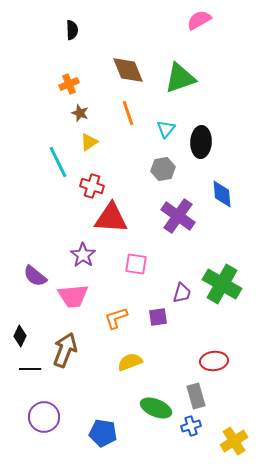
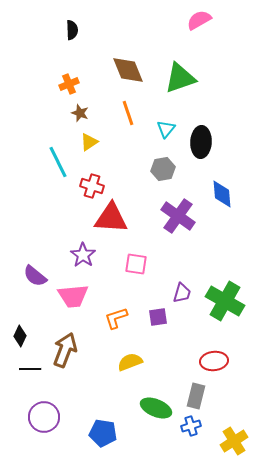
green cross: moved 3 px right, 17 px down
gray rectangle: rotated 30 degrees clockwise
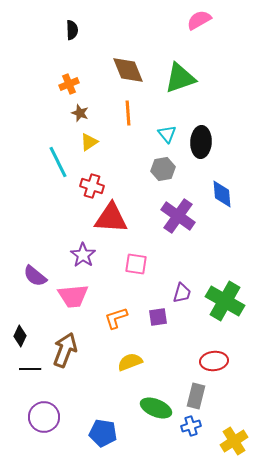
orange line: rotated 15 degrees clockwise
cyan triangle: moved 1 px right, 5 px down; rotated 18 degrees counterclockwise
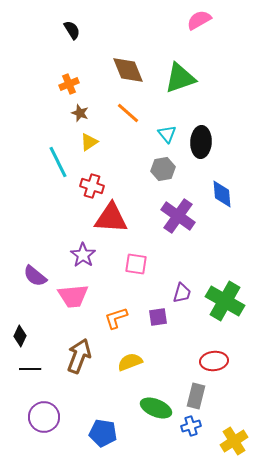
black semicircle: rotated 30 degrees counterclockwise
orange line: rotated 45 degrees counterclockwise
brown arrow: moved 14 px right, 6 px down
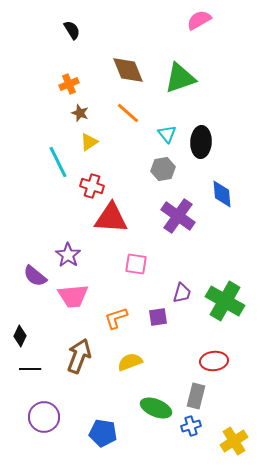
purple star: moved 15 px left
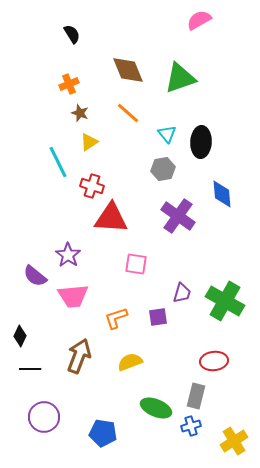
black semicircle: moved 4 px down
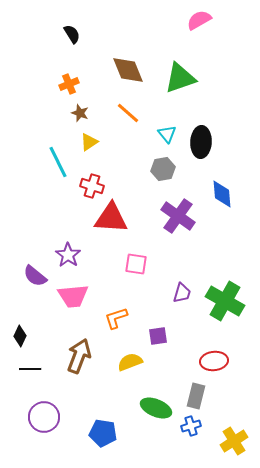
purple square: moved 19 px down
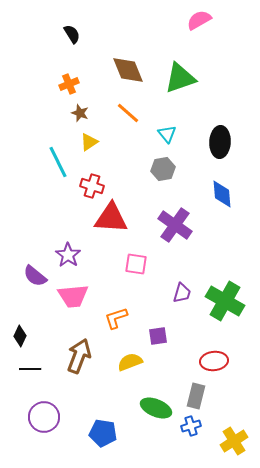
black ellipse: moved 19 px right
purple cross: moved 3 px left, 9 px down
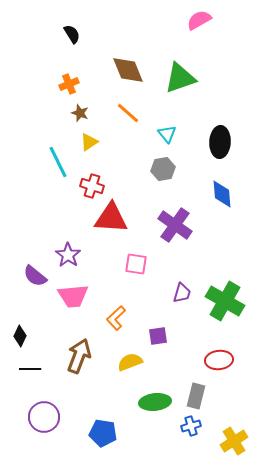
orange L-shape: rotated 25 degrees counterclockwise
red ellipse: moved 5 px right, 1 px up
green ellipse: moved 1 px left, 6 px up; rotated 28 degrees counterclockwise
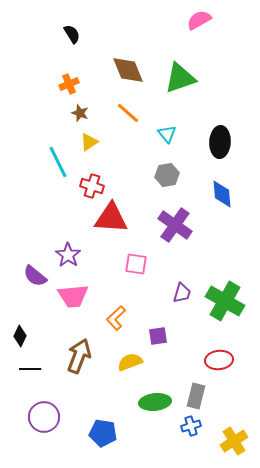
gray hexagon: moved 4 px right, 6 px down
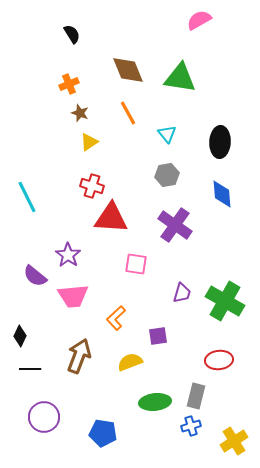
green triangle: rotated 28 degrees clockwise
orange line: rotated 20 degrees clockwise
cyan line: moved 31 px left, 35 px down
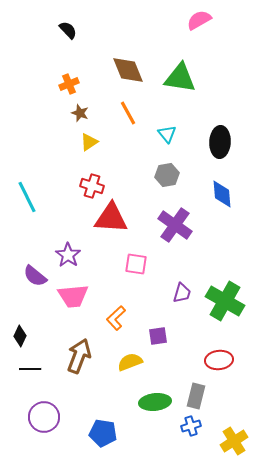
black semicircle: moved 4 px left, 4 px up; rotated 12 degrees counterclockwise
